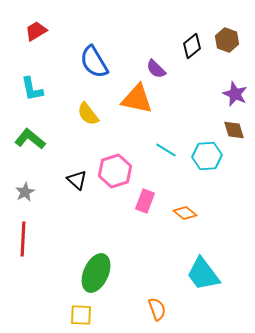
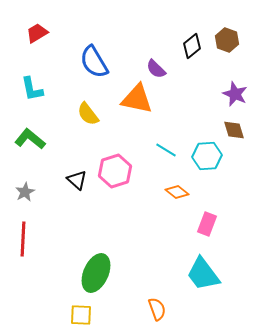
red trapezoid: moved 1 px right, 2 px down
pink rectangle: moved 62 px right, 23 px down
orange diamond: moved 8 px left, 21 px up
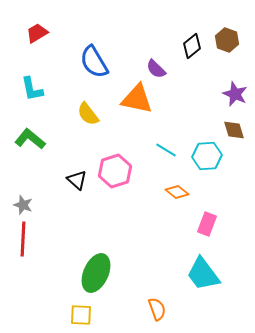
gray star: moved 2 px left, 13 px down; rotated 24 degrees counterclockwise
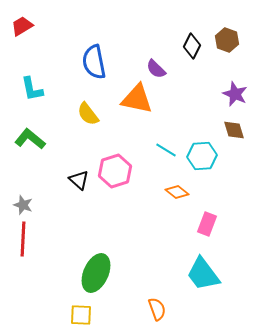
red trapezoid: moved 15 px left, 7 px up
black diamond: rotated 25 degrees counterclockwise
blue semicircle: rotated 20 degrees clockwise
cyan hexagon: moved 5 px left
black triangle: moved 2 px right
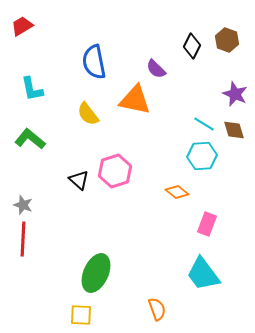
orange triangle: moved 2 px left, 1 px down
cyan line: moved 38 px right, 26 px up
